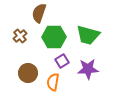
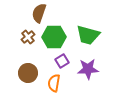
brown cross: moved 8 px right, 1 px down
orange semicircle: moved 1 px right, 1 px down
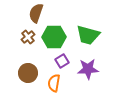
brown semicircle: moved 3 px left
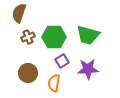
brown semicircle: moved 17 px left
brown cross: rotated 16 degrees clockwise
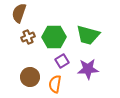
brown circle: moved 2 px right, 4 px down
orange semicircle: moved 1 px right, 1 px down
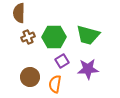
brown semicircle: rotated 18 degrees counterclockwise
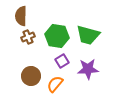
brown semicircle: moved 2 px right, 3 px down
green hexagon: moved 3 px right, 1 px up; rotated 10 degrees clockwise
brown circle: moved 1 px right, 1 px up
orange semicircle: rotated 30 degrees clockwise
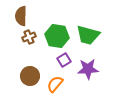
brown cross: moved 1 px right
purple square: moved 2 px right, 1 px up
brown circle: moved 1 px left
